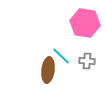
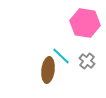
gray cross: rotated 35 degrees clockwise
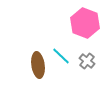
pink hexagon: rotated 12 degrees clockwise
brown ellipse: moved 10 px left, 5 px up; rotated 15 degrees counterclockwise
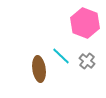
brown ellipse: moved 1 px right, 4 px down
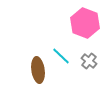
gray cross: moved 2 px right
brown ellipse: moved 1 px left, 1 px down
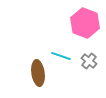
cyan line: rotated 24 degrees counterclockwise
brown ellipse: moved 3 px down
